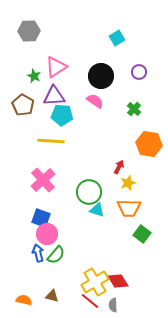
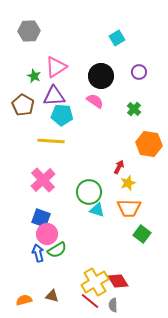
green semicircle: moved 1 px right, 5 px up; rotated 18 degrees clockwise
orange semicircle: rotated 28 degrees counterclockwise
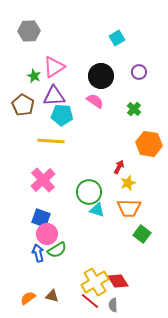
pink triangle: moved 2 px left
orange semicircle: moved 4 px right, 2 px up; rotated 21 degrees counterclockwise
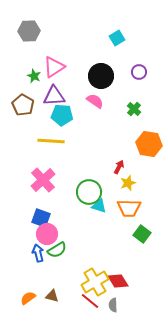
cyan triangle: moved 2 px right, 4 px up
